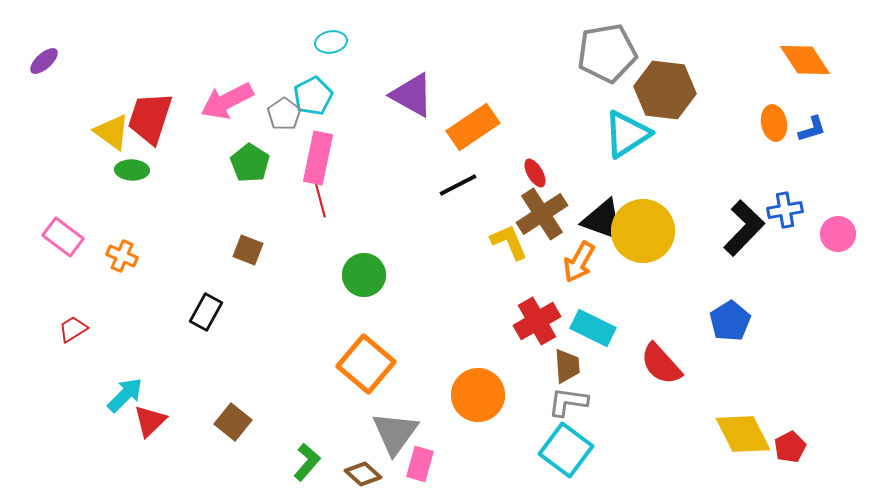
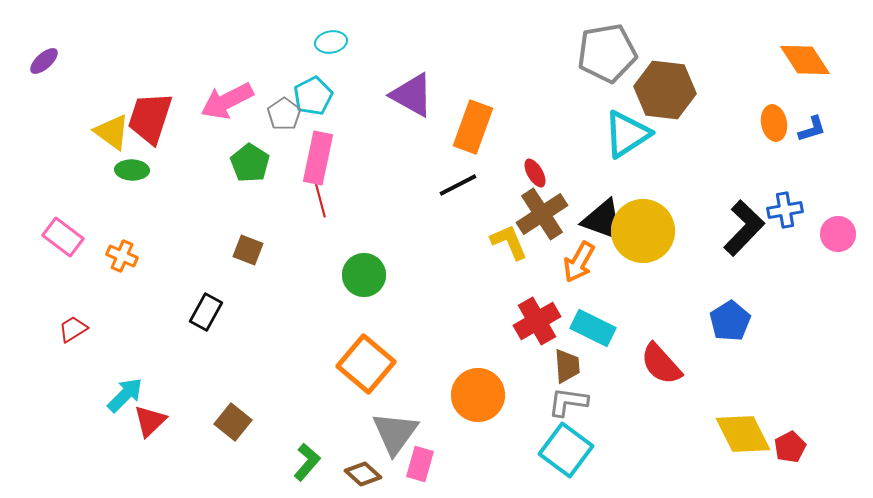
orange rectangle at (473, 127): rotated 36 degrees counterclockwise
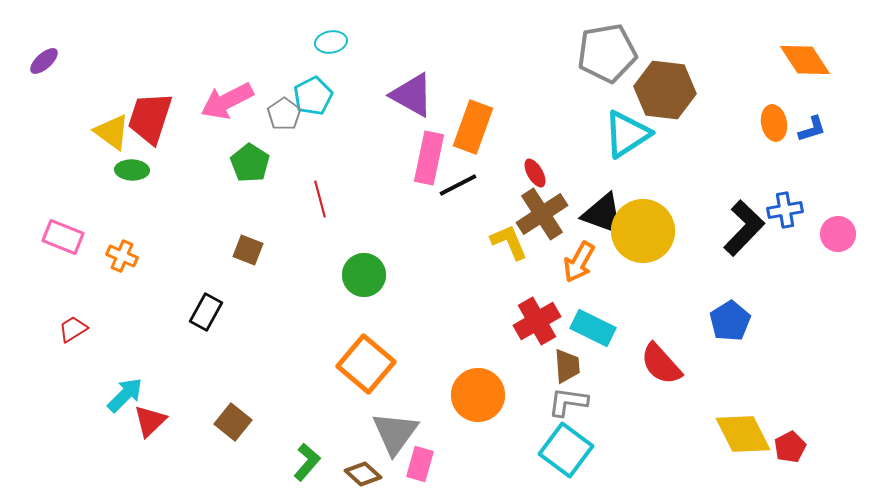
pink rectangle at (318, 158): moved 111 px right
black triangle at (603, 220): moved 6 px up
pink rectangle at (63, 237): rotated 15 degrees counterclockwise
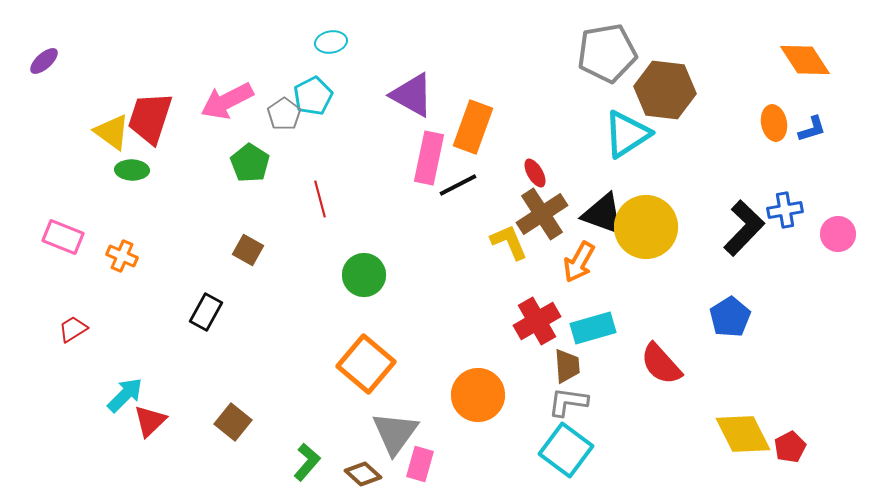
yellow circle at (643, 231): moved 3 px right, 4 px up
brown square at (248, 250): rotated 8 degrees clockwise
blue pentagon at (730, 321): moved 4 px up
cyan rectangle at (593, 328): rotated 42 degrees counterclockwise
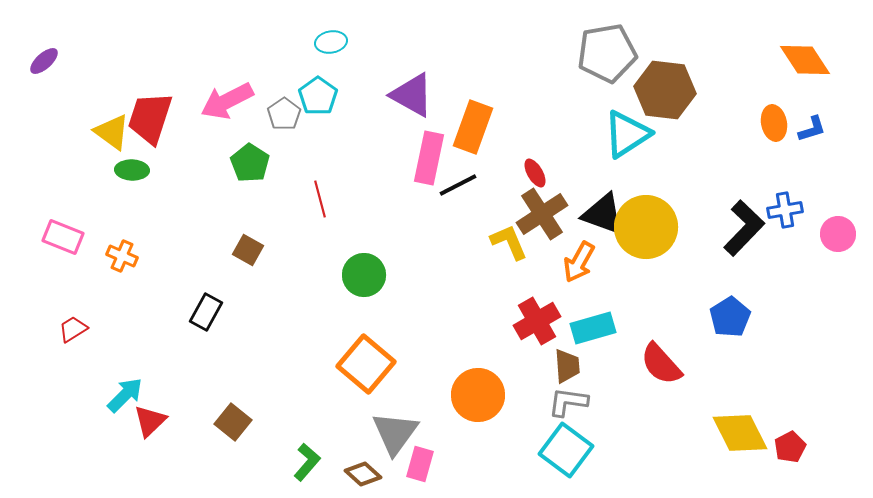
cyan pentagon at (313, 96): moved 5 px right; rotated 9 degrees counterclockwise
yellow diamond at (743, 434): moved 3 px left, 1 px up
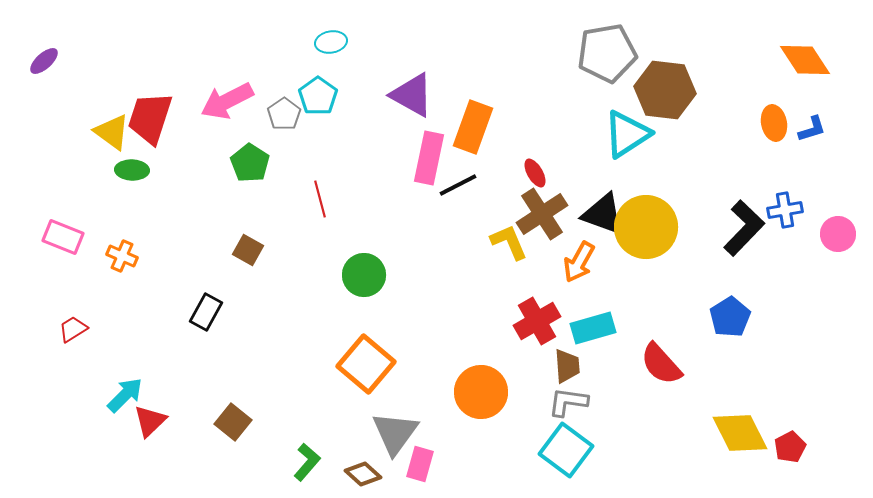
orange circle at (478, 395): moved 3 px right, 3 px up
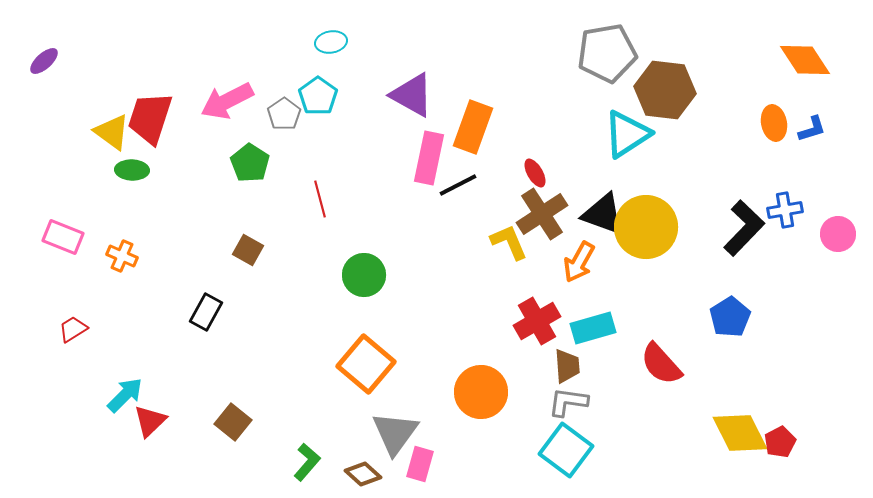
red pentagon at (790, 447): moved 10 px left, 5 px up
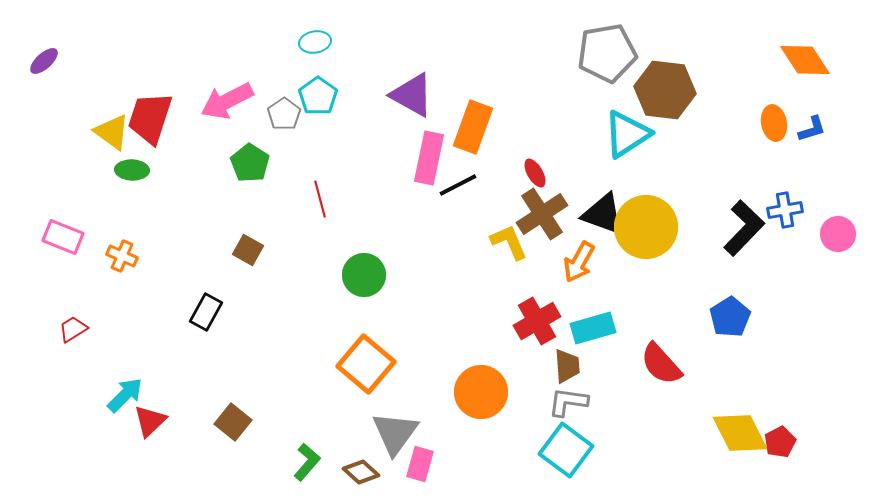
cyan ellipse at (331, 42): moved 16 px left
brown diamond at (363, 474): moved 2 px left, 2 px up
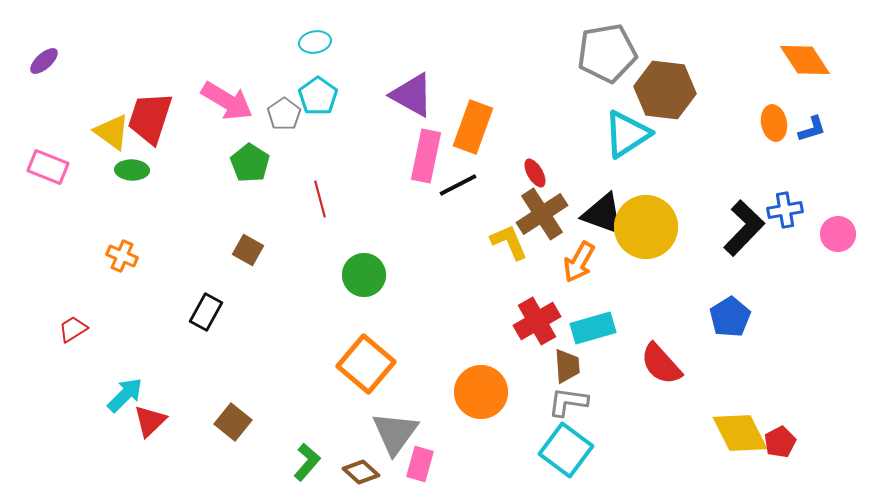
pink arrow at (227, 101): rotated 122 degrees counterclockwise
pink rectangle at (429, 158): moved 3 px left, 2 px up
pink rectangle at (63, 237): moved 15 px left, 70 px up
